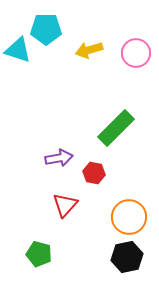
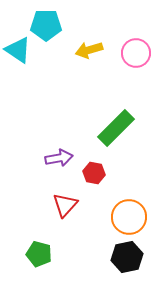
cyan pentagon: moved 4 px up
cyan triangle: rotated 16 degrees clockwise
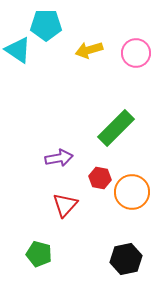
red hexagon: moved 6 px right, 5 px down
orange circle: moved 3 px right, 25 px up
black hexagon: moved 1 px left, 2 px down
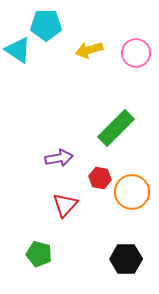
black hexagon: rotated 12 degrees clockwise
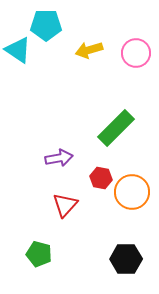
red hexagon: moved 1 px right
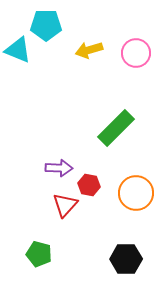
cyan triangle: rotated 12 degrees counterclockwise
purple arrow: moved 10 px down; rotated 12 degrees clockwise
red hexagon: moved 12 px left, 7 px down
orange circle: moved 4 px right, 1 px down
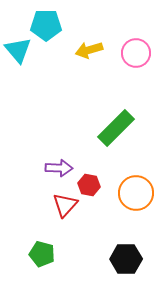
cyan triangle: rotated 28 degrees clockwise
green pentagon: moved 3 px right
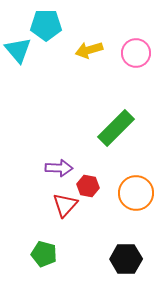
red hexagon: moved 1 px left, 1 px down
green pentagon: moved 2 px right
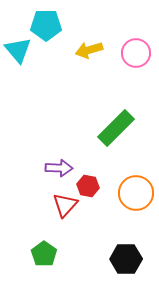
green pentagon: rotated 20 degrees clockwise
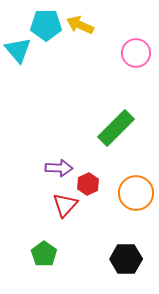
yellow arrow: moved 9 px left, 25 px up; rotated 40 degrees clockwise
red hexagon: moved 2 px up; rotated 25 degrees clockwise
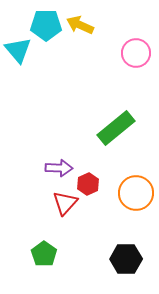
green rectangle: rotated 6 degrees clockwise
red triangle: moved 2 px up
